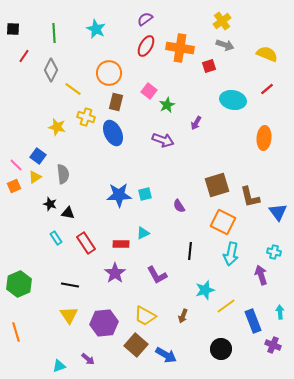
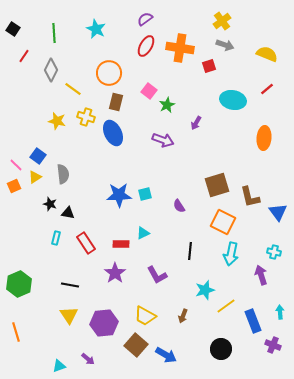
black square at (13, 29): rotated 32 degrees clockwise
yellow star at (57, 127): moved 6 px up
cyan rectangle at (56, 238): rotated 48 degrees clockwise
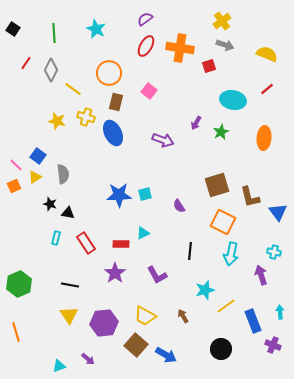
red line at (24, 56): moved 2 px right, 7 px down
green star at (167, 105): moved 54 px right, 27 px down
brown arrow at (183, 316): rotated 128 degrees clockwise
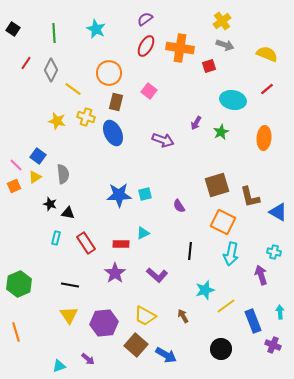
blue triangle at (278, 212): rotated 24 degrees counterclockwise
purple L-shape at (157, 275): rotated 20 degrees counterclockwise
